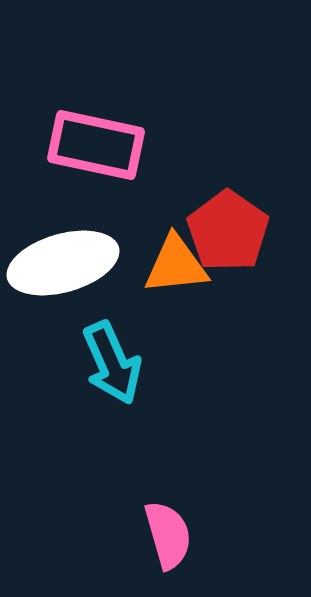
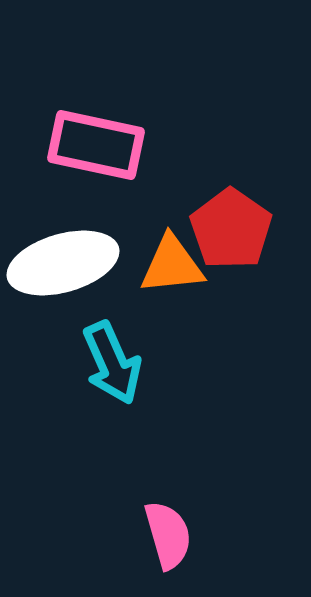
red pentagon: moved 3 px right, 2 px up
orange triangle: moved 4 px left
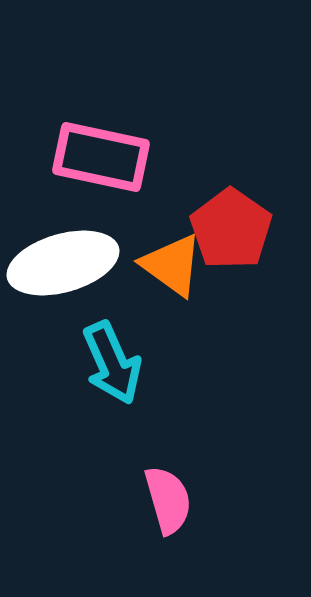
pink rectangle: moved 5 px right, 12 px down
orange triangle: rotated 42 degrees clockwise
pink semicircle: moved 35 px up
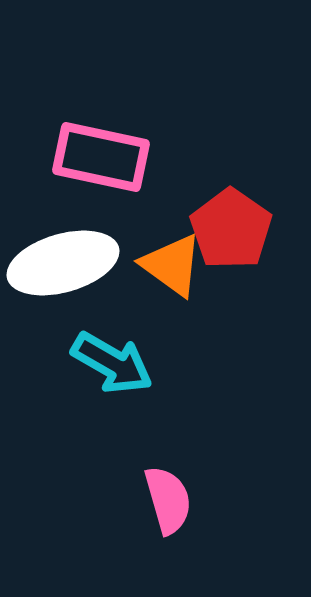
cyan arrow: rotated 36 degrees counterclockwise
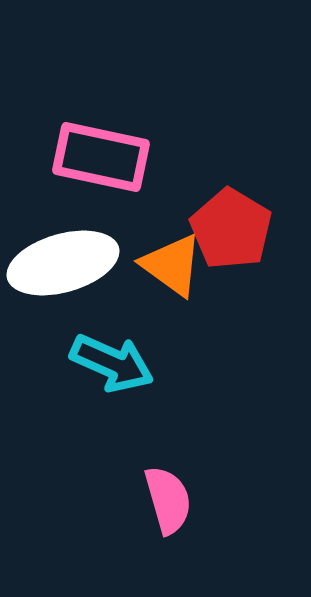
red pentagon: rotated 4 degrees counterclockwise
cyan arrow: rotated 6 degrees counterclockwise
